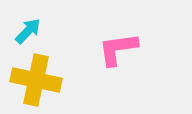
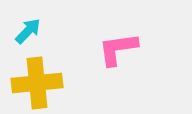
yellow cross: moved 1 px right, 3 px down; rotated 18 degrees counterclockwise
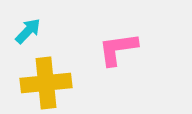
yellow cross: moved 9 px right
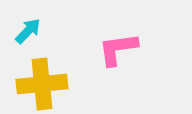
yellow cross: moved 4 px left, 1 px down
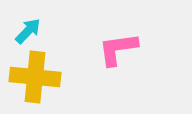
yellow cross: moved 7 px left, 7 px up; rotated 12 degrees clockwise
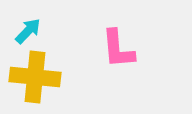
pink L-shape: rotated 87 degrees counterclockwise
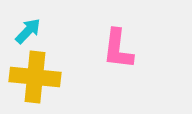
pink L-shape: rotated 12 degrees clockwise
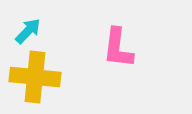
pink L-shape: moved 1 px up
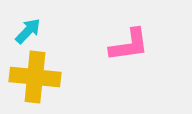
pink L-shape: moved 11 px right, 3 px up; rotated 105 degrees counterclockwise
